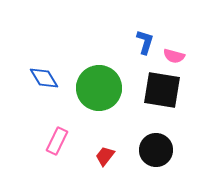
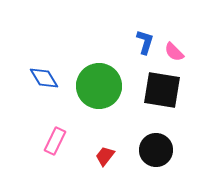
pink semicircle: moved 4 px up; rotated 30 degrees clockwise
green circle: moved 2 px up
pink rectangle: moved 2 px left
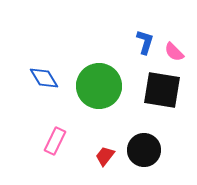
black circle: moved 12 px left
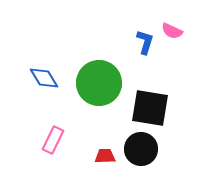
pink semicircle: moved 2 px left, 21 px up; rotated 20 degrees counterclockwise
green circle: moved 3 px up
black square: moved 12 px left, 18 px down
pink rectangle: moved 2 px left, 1 px up
black circle: moved 3 px left, 1 px up
red trapezoid: rotated 50 degrees clockwise
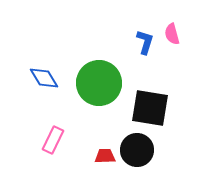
pink semicircle: moved 3 px down; rotated 50 degrees clockwise
black circle: moved 4 px left, 1 px down
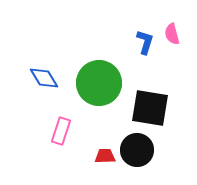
pink rectangle: moved 8 px right, 9 px up; rotated 8 degrees counterclockwise
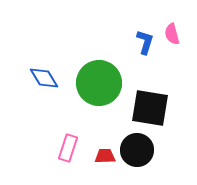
pink rectangle: moved 7 px right, 17 px down
